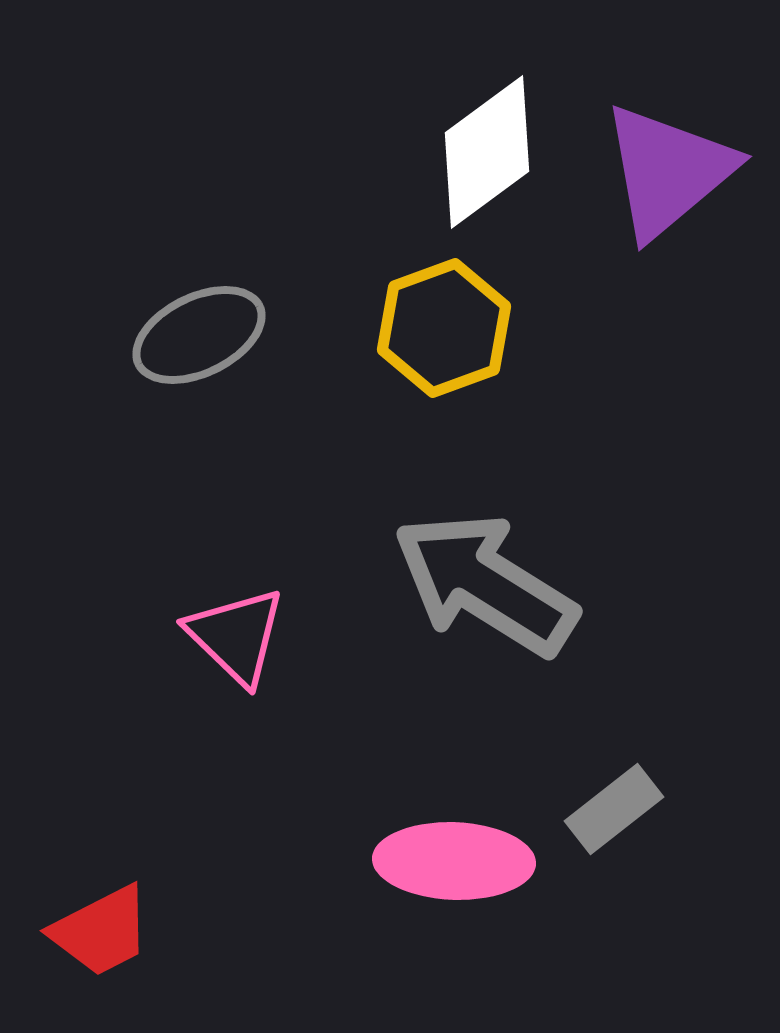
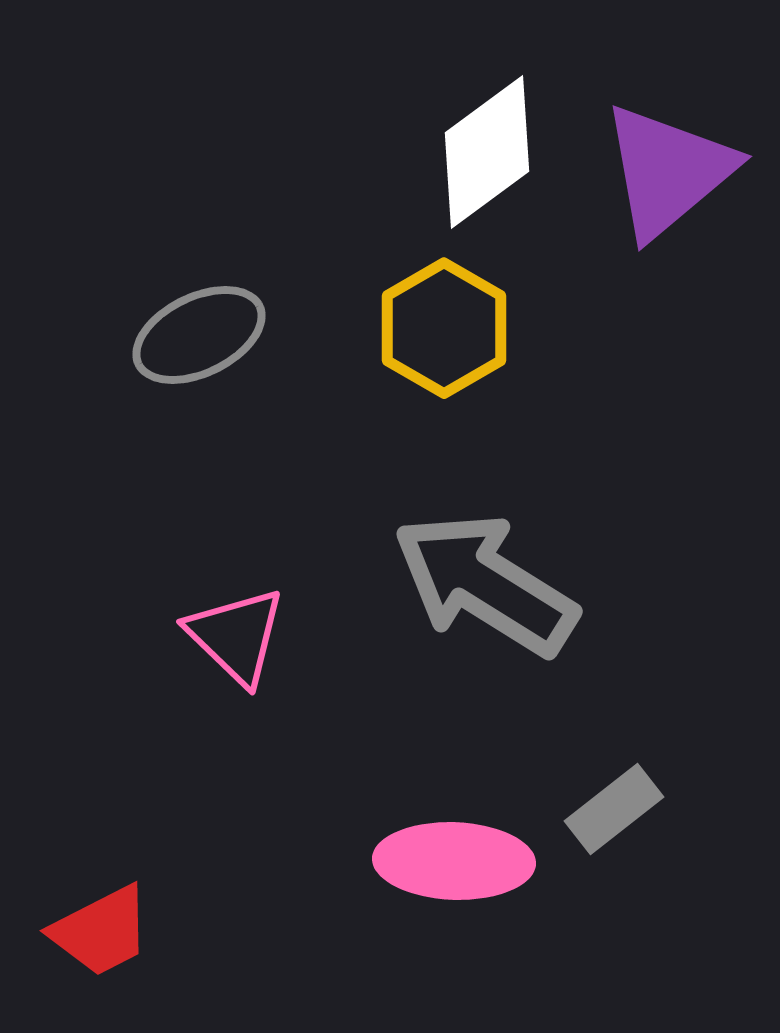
yellow hexagon: rotated 10 degrees counterclockwise
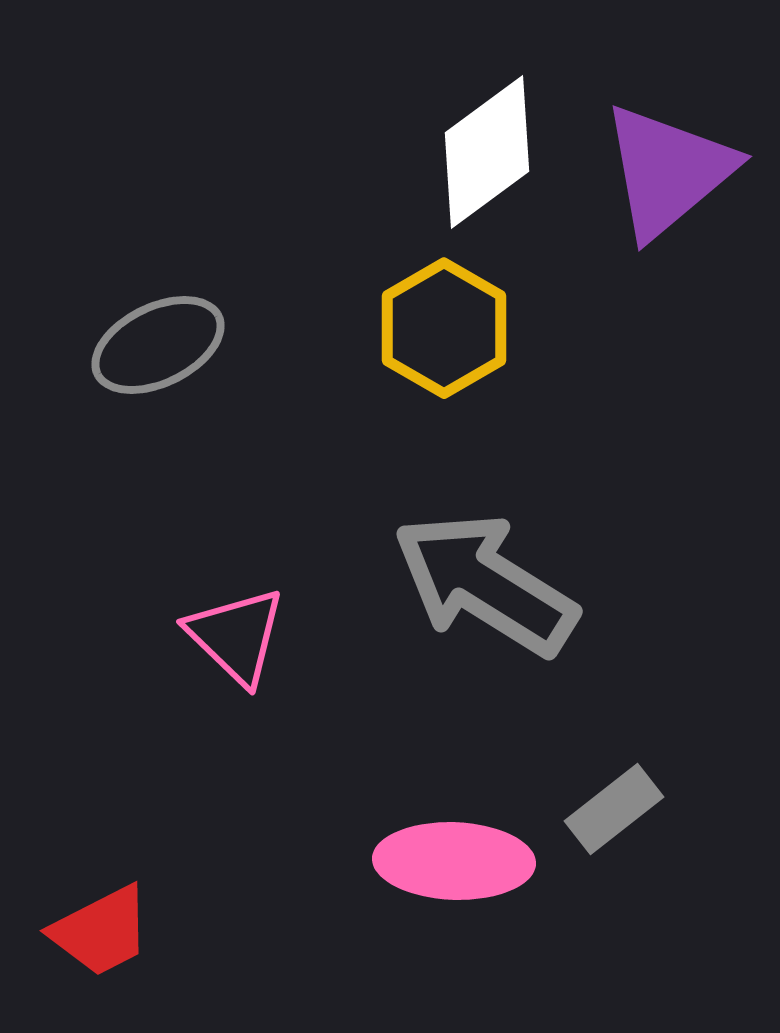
gray ellipse: moved 41 px left, 10 px down
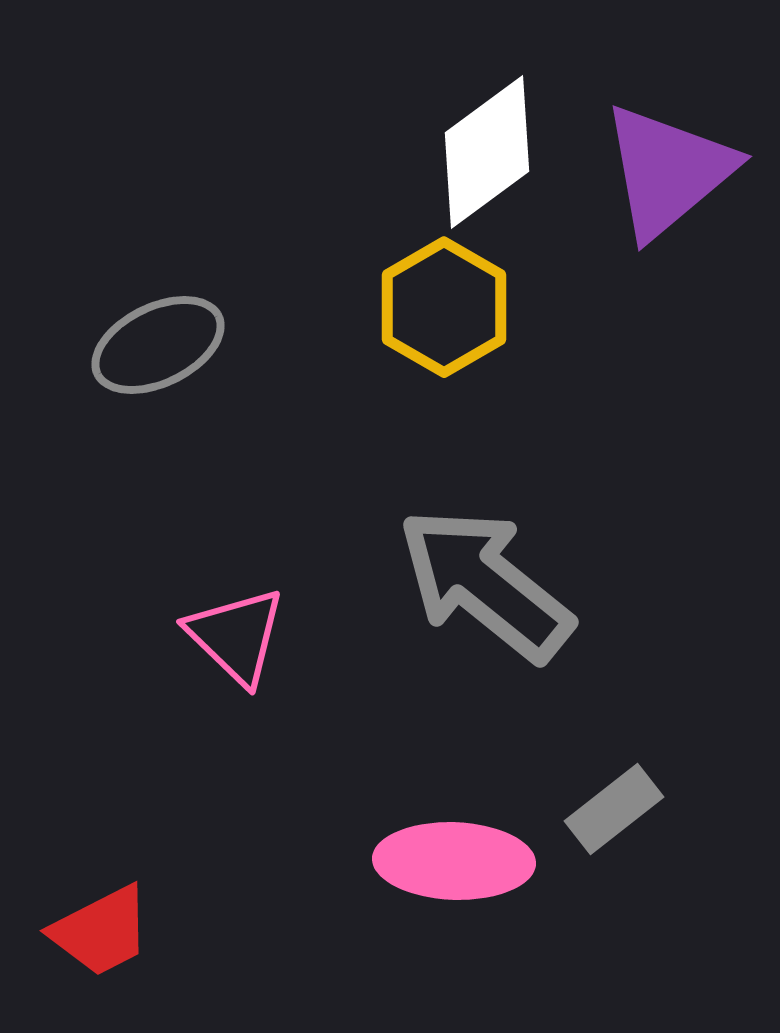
yellow hexagon: moved 21 px up
gray arrow: rotated 7 degrees clockwise
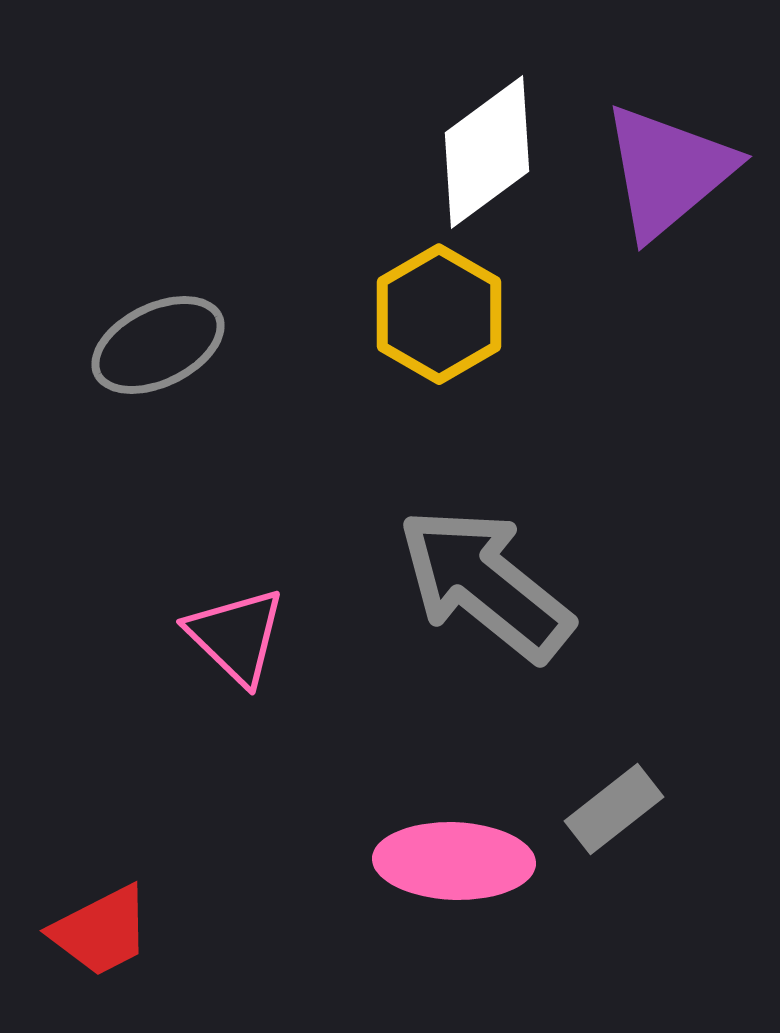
yellow hexagon: moved 5 px left, 7 px down
